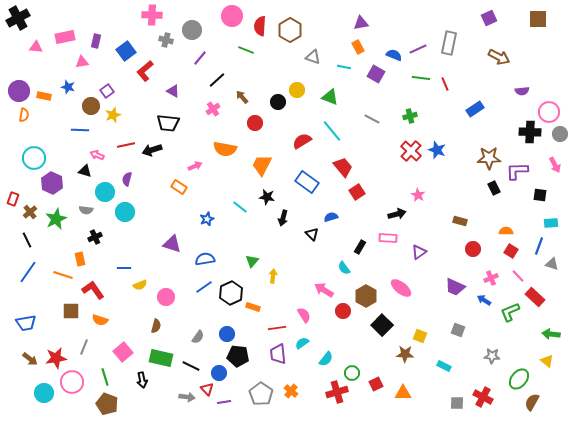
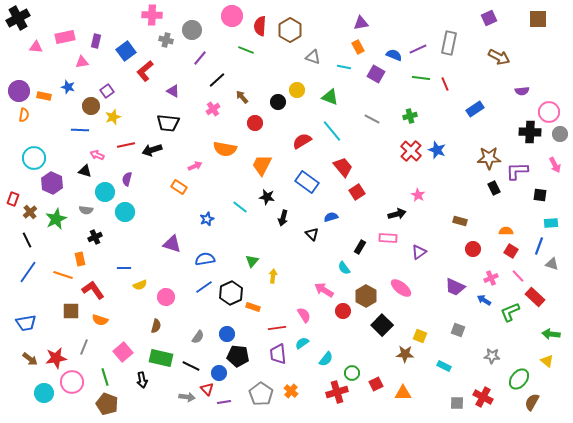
yellow star at (113, 115): moved 2 px down
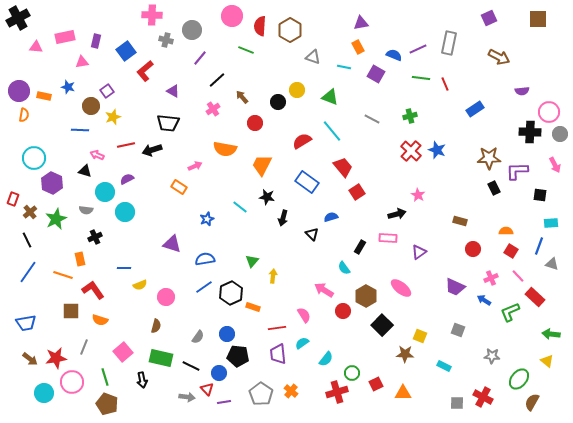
purple semicircle at (127, 179): rotated 48 degrees clockwise
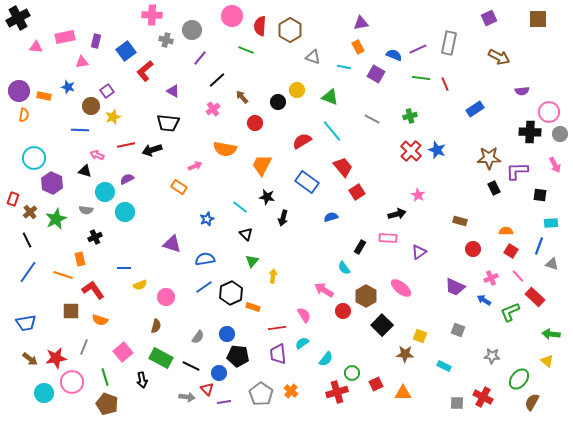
black triangle at (312, 234): moved 66 px left
green rectangle at (161, 358): rotated 15 degrees clockwise
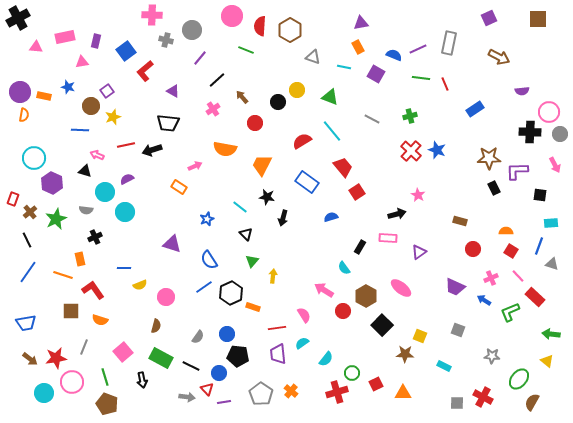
purple circle at (19, 91): moved 1 px right, 1 px down
blue semicircle at (205, 259): moved 4 px right, 1 px down; rotated 114 degrees counterclockwise
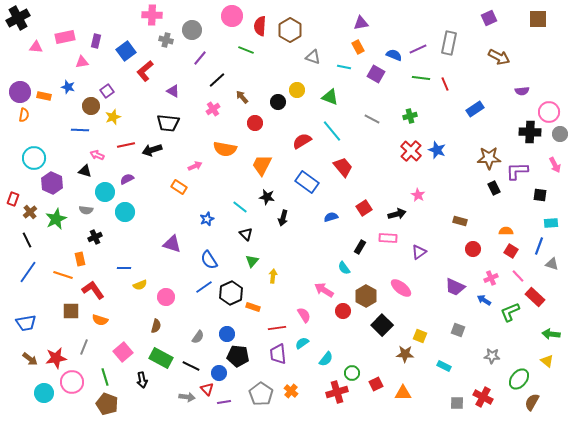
red square at (357, 192): moved 7 px right, 16 px down
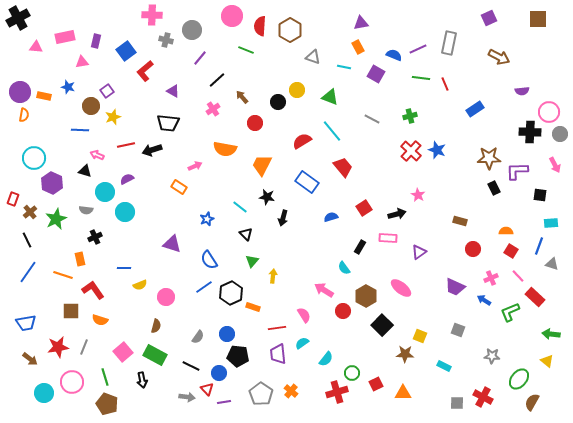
red star at (56, 358): moved 2 px right, 11 px up
green rectangle at (161, 358): moved 6 px left, 3 px up
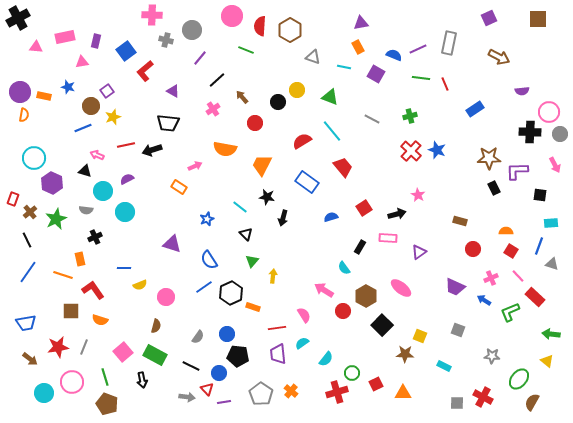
blue line at (80, 130): moved 3 px right, 2 px up; rotated 24 degrees counterclockwise
cyan circle at (105, 192): moved 2 px left, 1 px up
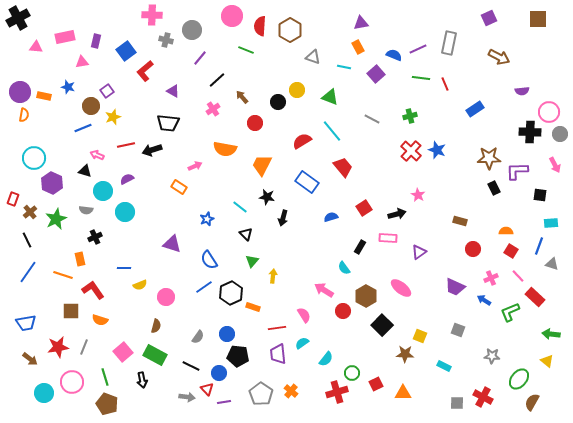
purple square at (376, 74): rotated 18 degrees clockwise
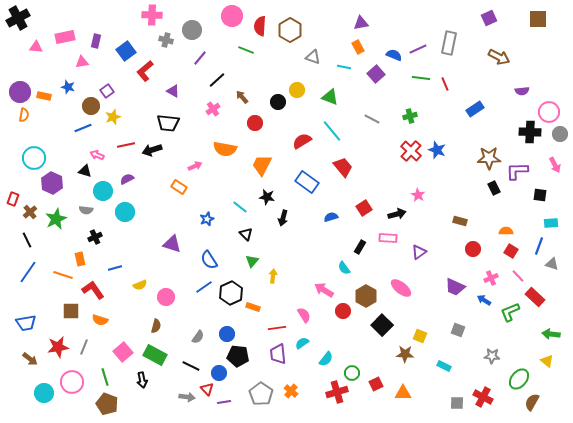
blue line at (124, 268): moved 9 px left; rotated 16 degrees counterclockwise
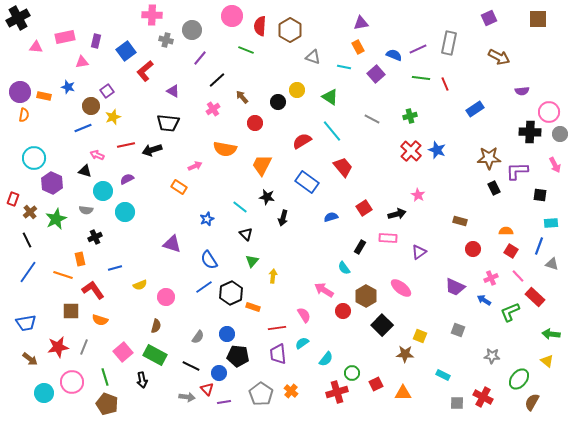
green triangle at (330, 97): rotated 12 degrees clockwise
cyan rectangle at (444, 366): moved 1 px left, 9 px down
